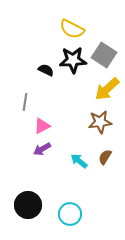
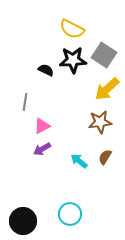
black circle: moved 5 px left, 16 px down
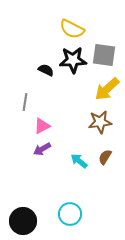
gray square: rotated 25 degrees counterclockwise
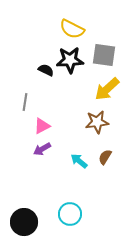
black star: moved 3 px left
brown star: moved 3 px left
black circle: moved 1 px right, 1 px down
